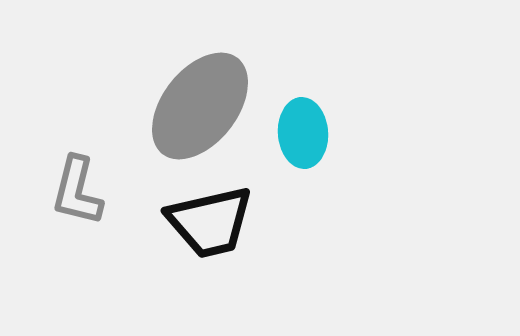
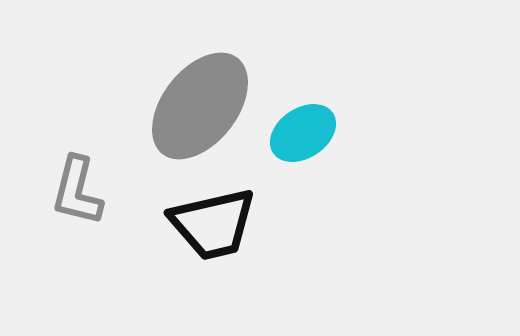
cyan ellipse: rotated 60 degrees clockwise
black trapezoid: moved 3 px right, 2 px down
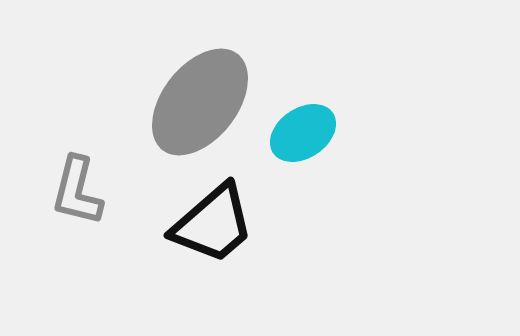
gray ellipse: moved 4 px up
black trapezoid: rotated 28 degrees counterclockwise
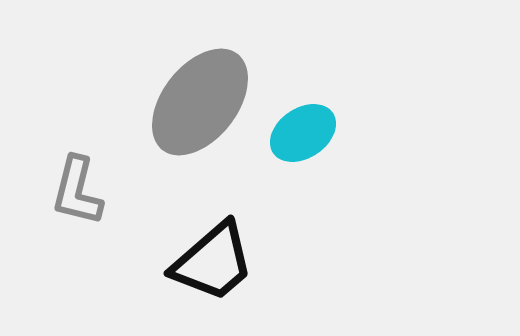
black trapezoid: moved 38 px down
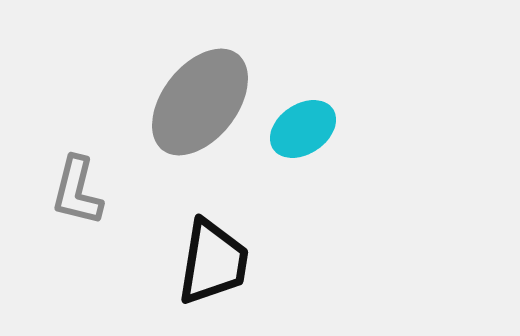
cyan ellipse: moved 4 px up
black trapezoid: rotated 40 degrees counterclockwise
